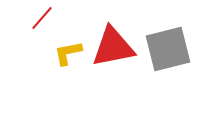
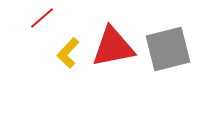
red line: rotated 8 degrees clockwise
yellow L-shape: rotated 36 degrees counterclockwise
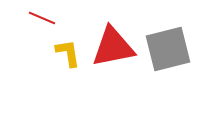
red line: rotated 64 degrees clockwise
yellow L-shape: rotated 128 degrees clockwise
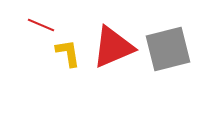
red line: moved 1 px left, 7 px down
red triangle: rotated 12 degrees counterclockwise
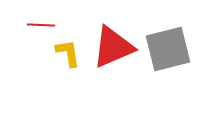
red line: rotated 20 degrees counterclockwise
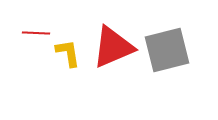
red line: moved 5 px left, 8 px down
gray square: moved 1 px left, 1 px down
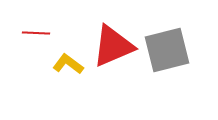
red triangle: moved 1 px up
yellow L-shape: moved 11 px down; rotated 44 degrees counterclockwise
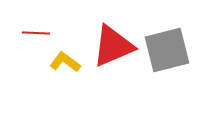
yellow L-shape: moved 3 px left, 2 px up
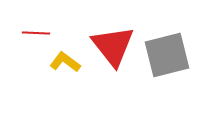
red triangle: rotated 45 degrees counterclockwise
gray square: moved 5 px down
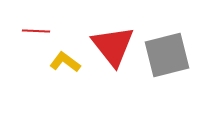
red line: moved 2 px up
